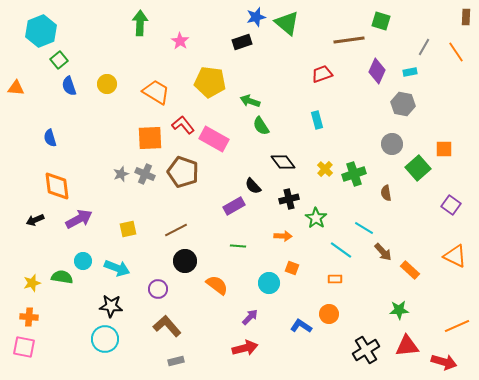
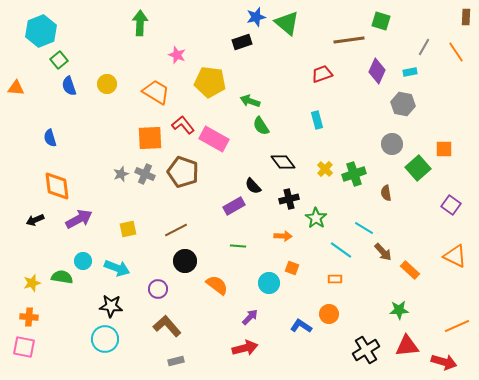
pink star at (180, 41): moved 3 px left, 14 px down; rotated 12 degrees counterclockwise
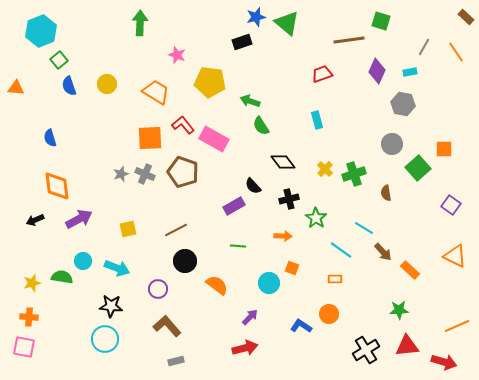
brown rectangle at (466, 17): rotated 49 degrees counterclockwise
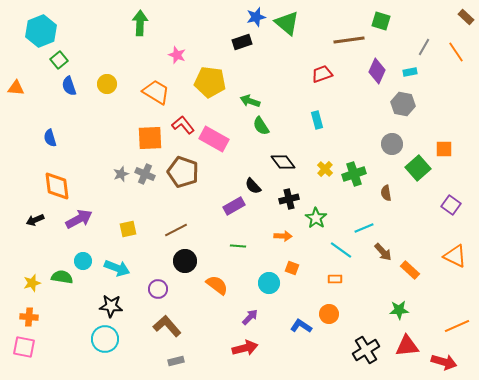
cyan line at (364, 228): rotated 54 degrees counterclockwise
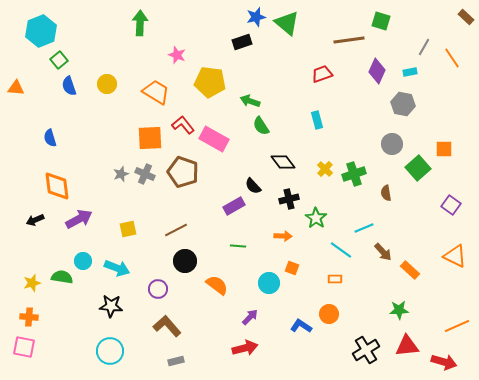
orange line at (456, 52): moved 4 px left, 6 px down
cyan circle at (105, 339): moved 5 px right, 12 px down
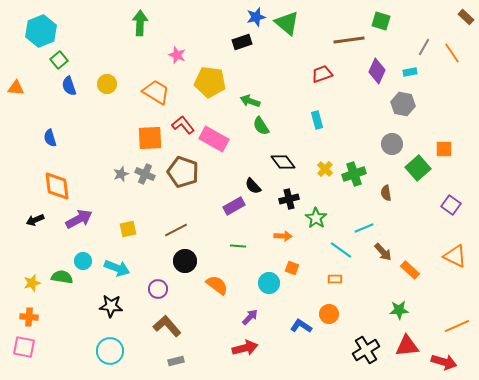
orange line at (452, 58): moved 5 px up
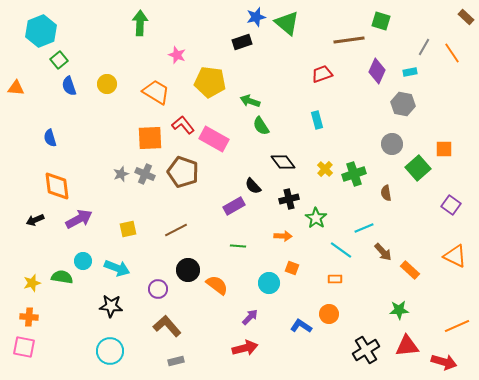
black circle at (185, 261): moved 3 px right, 9 px down
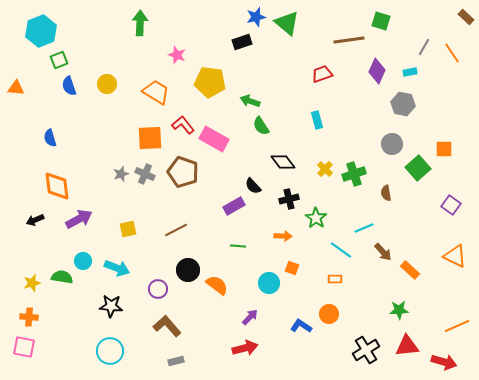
green square at (59, 60): rotated 18 degrees clockwise
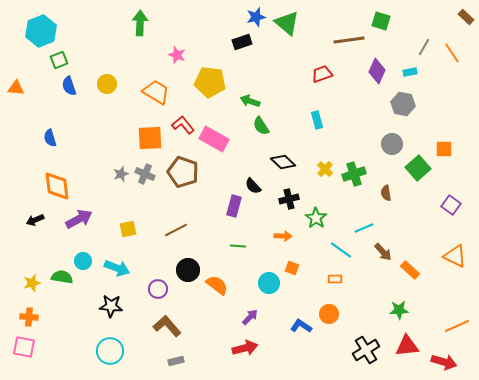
black diamond at (283, 162): rotated 10 degrees counterclockwise
purple rectangle at (234, 206): rotated 45 degrees counterclockwise
